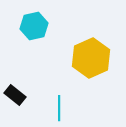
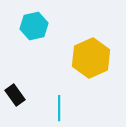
black rectangle: rotated 15 degrees clockwise
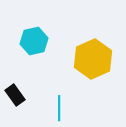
cyan hexagon: moved 15 px down
yellow hexagon: moved 2 px right, 1 px down
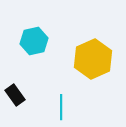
cyan line: moved 2 px right, 1 px up
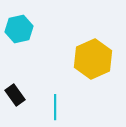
cyan hexagon: moved 15 px left, 12 px up
cyan line: moved 6 px left
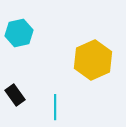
cyan hexagon: moved 4 px down
yellow hexagon: moved 1 px down
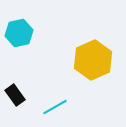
cyan line: rotated 60 degrees clockwise
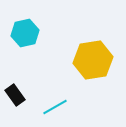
cyan hexagon: moved 6 px right
yellow hexagon: rotated 15 degrees clockwise
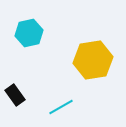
cyan hexagon: moved 4 px right
cyan line: moved 6 px right
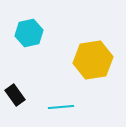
cyan line: rotated 25 degrees clockwise
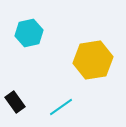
black rectangle: moved 7 px down
cyan line: rotated 30 degrees counterclockwise
